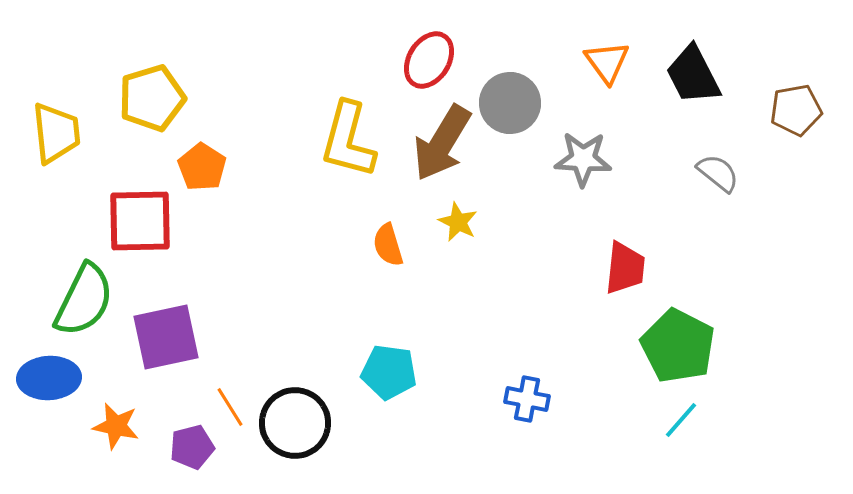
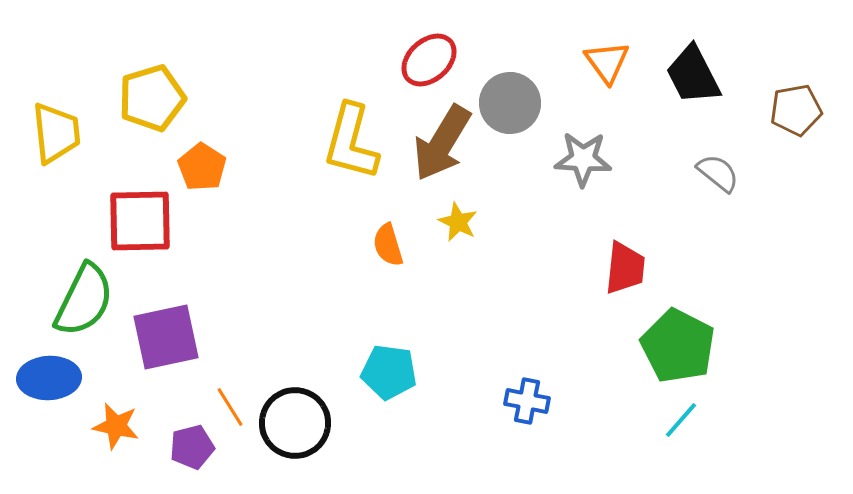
red ellipse: rotated 16 degrees clockwise
yellow L-shape: moved 3 px right, 2 px down
blue cross: moved 2 px down
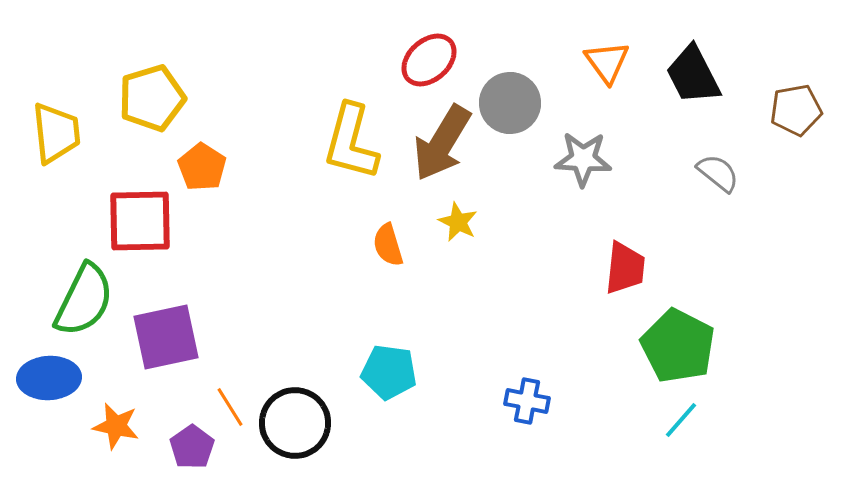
purple pentagon: rotated 21 degrees counterclockwise
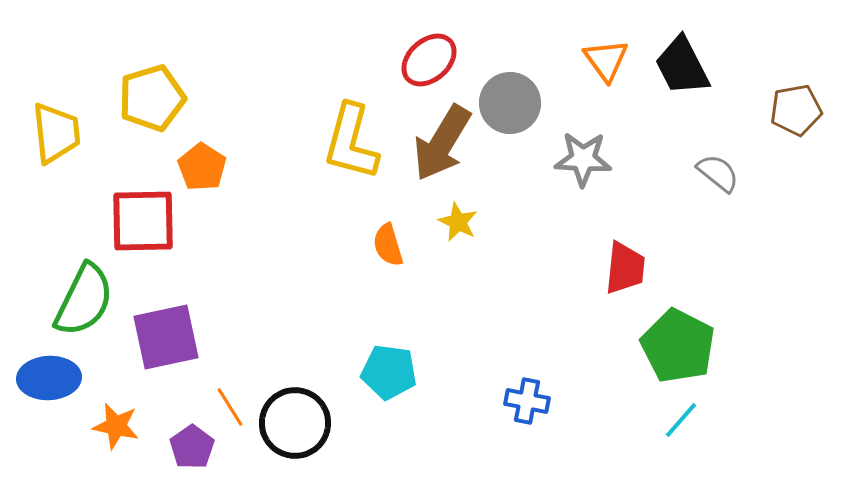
orange triangle: moved 1 px left, 2 px up
black trapezoid: moved 11 px left, 9 px up
red square: moved 3 px right
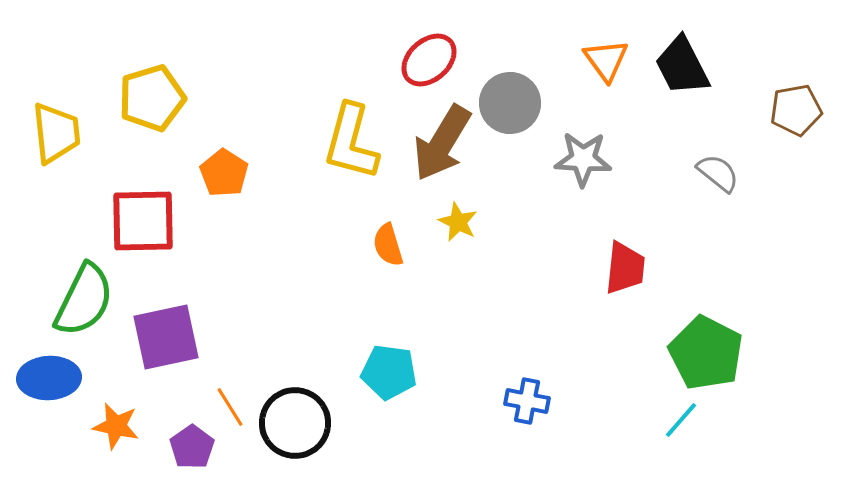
orange pentagon: moved 22 px right, 6 px down
green pentagon: moved 28 px right, 7 px down
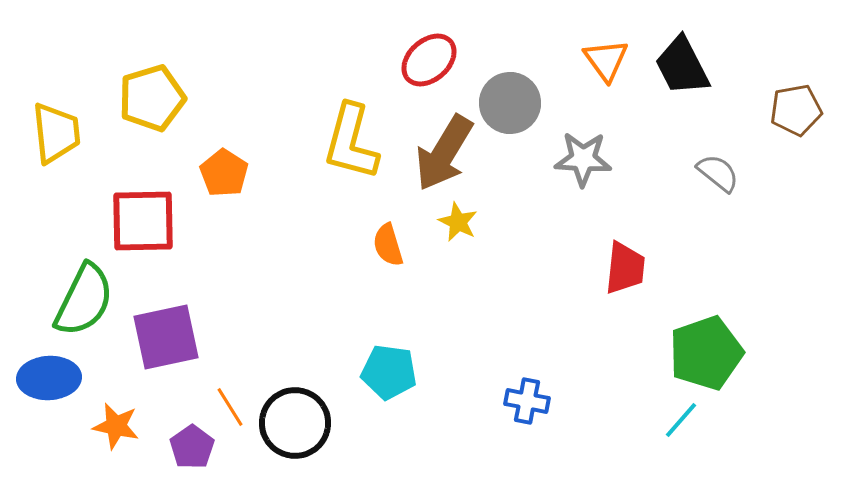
brown arrow: moved 2 px right, 10 px down
green pentagon: rotated 26 degrees clockwise
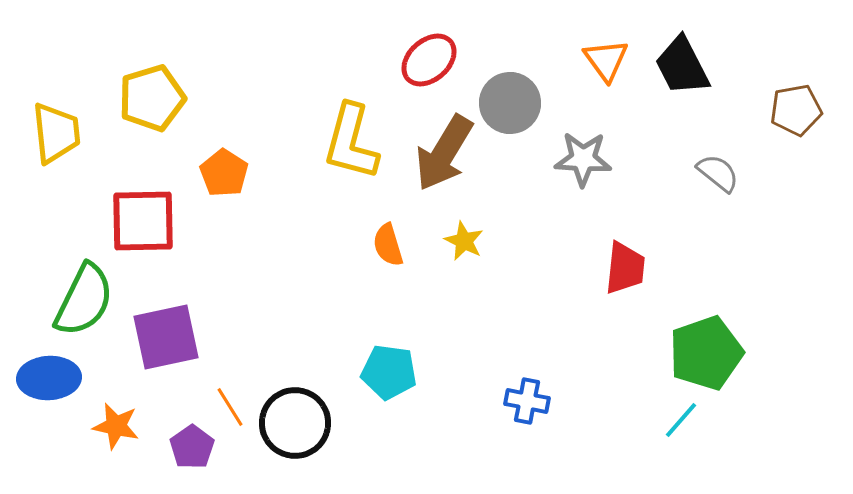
yellow star: moved 6 px right, 19 px down
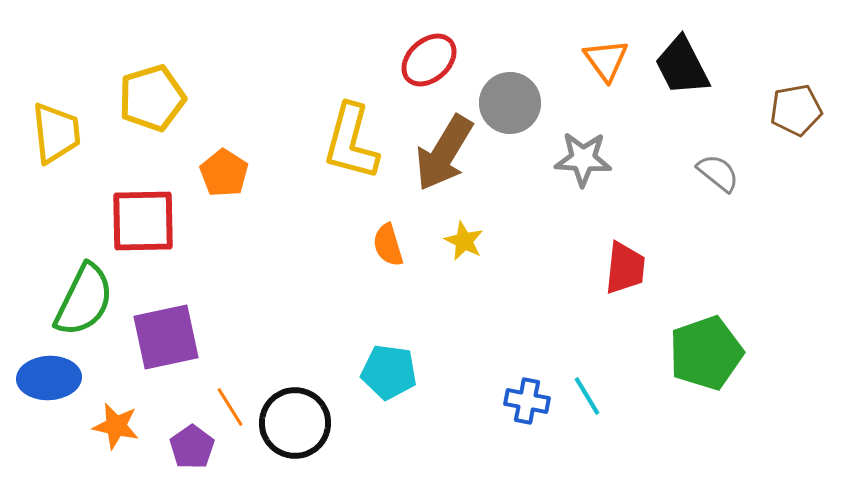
cyan line: moved 94 px left, 24 px up; rotated 72 degrees counterclockwise
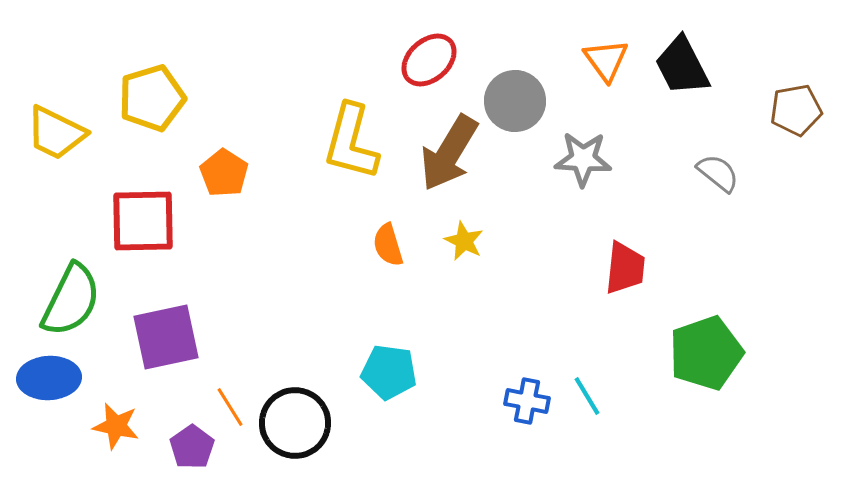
gray circle: moved 5 px right, 2 px up
yellow trapezoid: rotated 122 degrees clockwise
brown arrow: moved 5 px right
green semicircle: moved 13 px left
